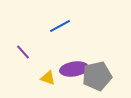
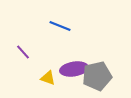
blue line: rotated 50 degrees clockwise
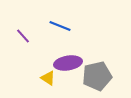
purple line: moved 16 px up
purple ellipse: moved 6 px left, 6 px up
yellow triangle: rotated 14 degrees clockwise
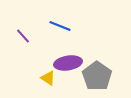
gray pentagon: rotated 24 degrees counterclockwise
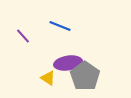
gray pentagon: moved 12 px left
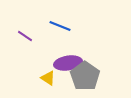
purple line: moved 2 px right; rotated 14 degrees counterclockwise
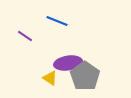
blue line: moved 3 px left, 5 px up
yellow triangle: moved 2 px right
